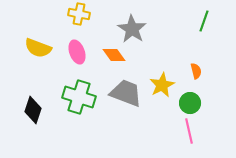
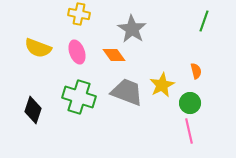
gray trapezoid: moved 1 px right, 1 px up
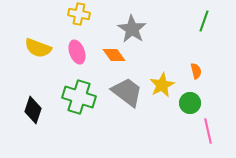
gray trapezoid: rotated 16 degrees clockwise
pink line: moved 19 px right
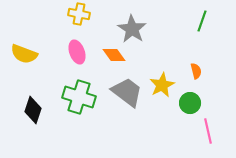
green line: moved 2 px left
yellow semicircle: moved 14 px left, 6 px down
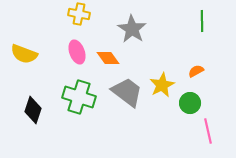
green line: rotated 20 degrees counterclockwise
orange diamond: moved 6 px left, 3 px down
orange semicircle: rotated 105 degrees counterclockwise
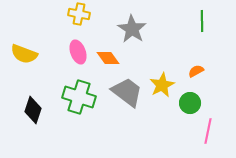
pink ellipse: moved 1 px right
pink line: rotated 25 degrees clockwise
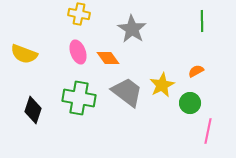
green cross: moved 1 px down; rotated 8 degrees counterclockwise
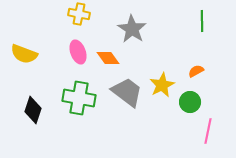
green circle: moved 1 px up
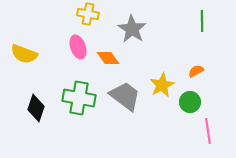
yellow cross: moved 9 px right
pink ellipse: moved 5 px up
gray trapezoid: moved 2 px left, 4 px down
black diamond: moved 3 px right, 2 px up
pink line: rotated 20 degrees counterclockwise
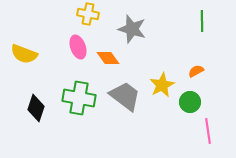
gray star: rotated 16 degrees counterclockwise
